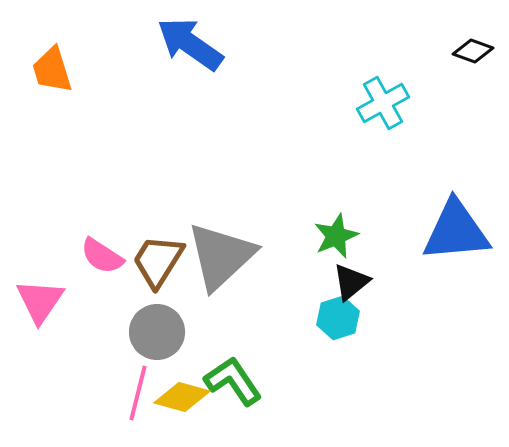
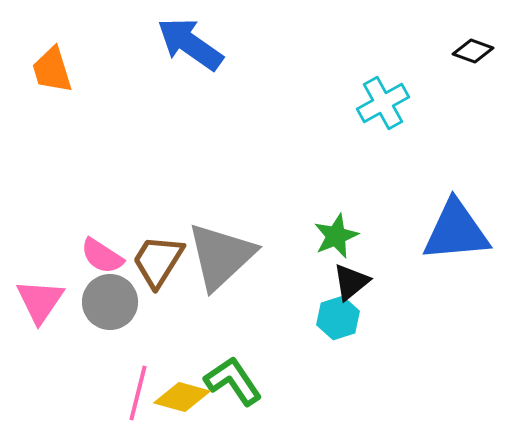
gray circle: moved 47 px left, 30 px up
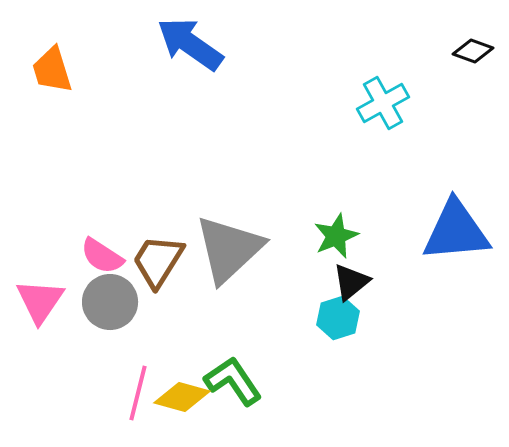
gray triangle: moved 8 px right, 7 px up
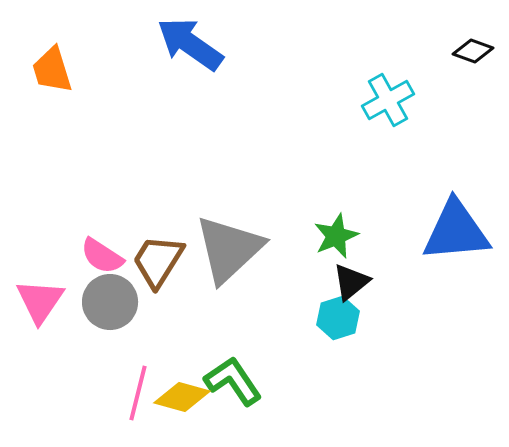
cyan cross: moved 5 px right, 3 px up
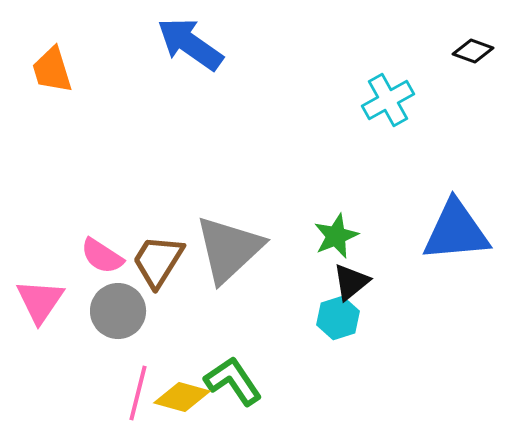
gray circle: moved 8 px right, 9 px down
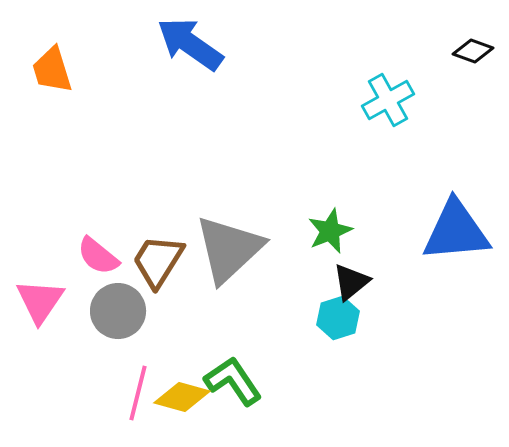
green star: moved 6 px left, 5 px up
pink semicircle: moved 4 px left; rotated 6 degrees clockwise
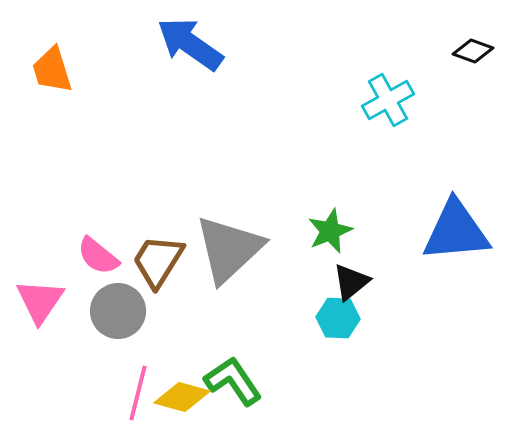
cyan hexagon: rotated 21 degrees clockwise
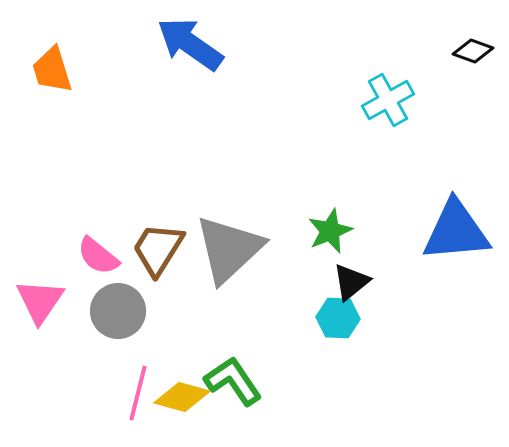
brown trapezoid: moved 12 px up
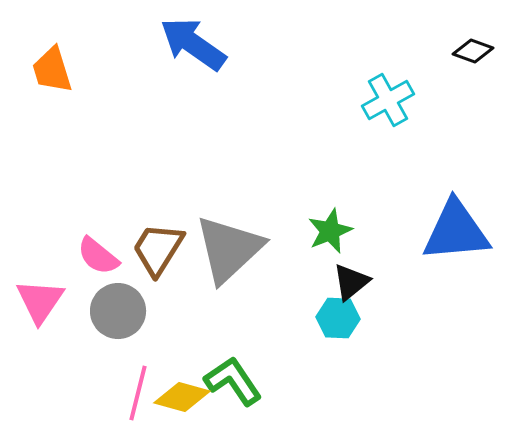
blue arrow: moved 3 px right
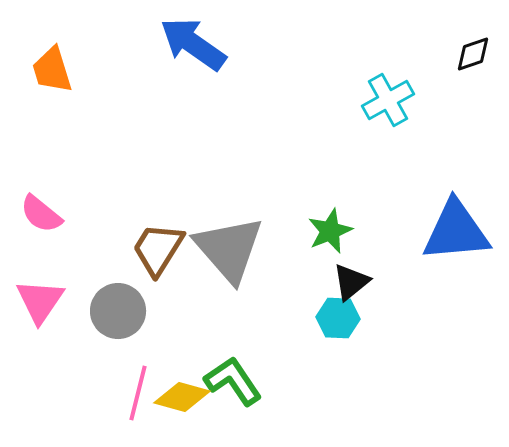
black diamond: moved 3 px down; rotated 39 degrees counterclockwise
gray triangle: rotated 28 degrees counterclockwise
pink semicircle: moved 57 px left, 42 px up
